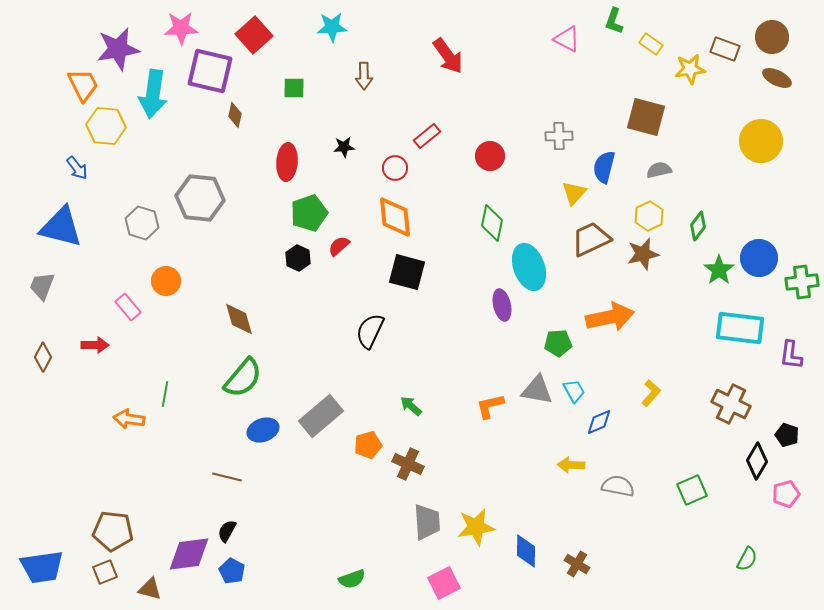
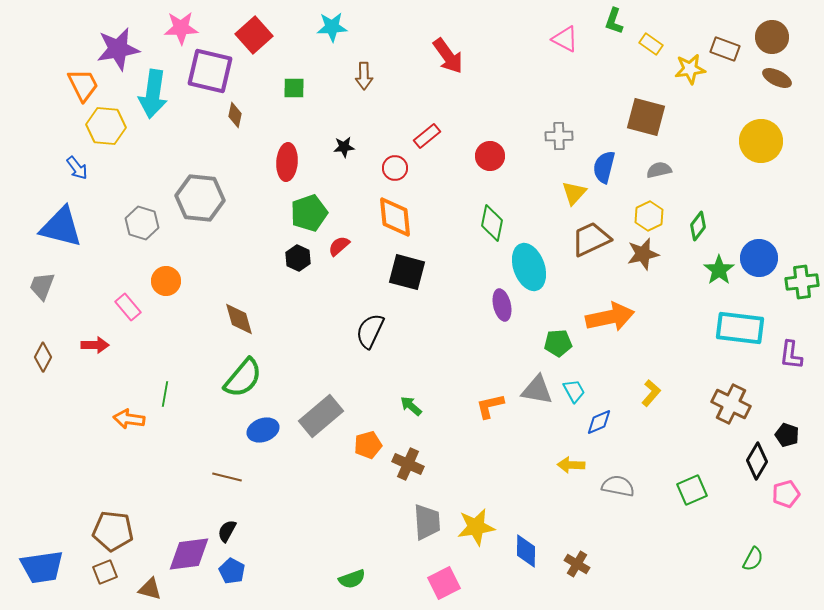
pink triangle at (567, 39): moved 2 px left
green semicircle at (747, 559): moved 6 px right
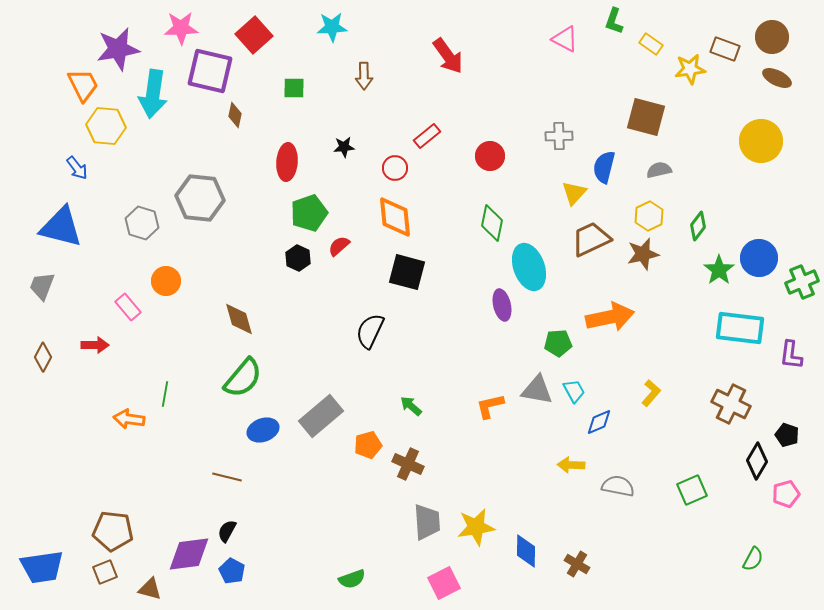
green cross at (802, 282): rotated 16 degrees counterclockwise
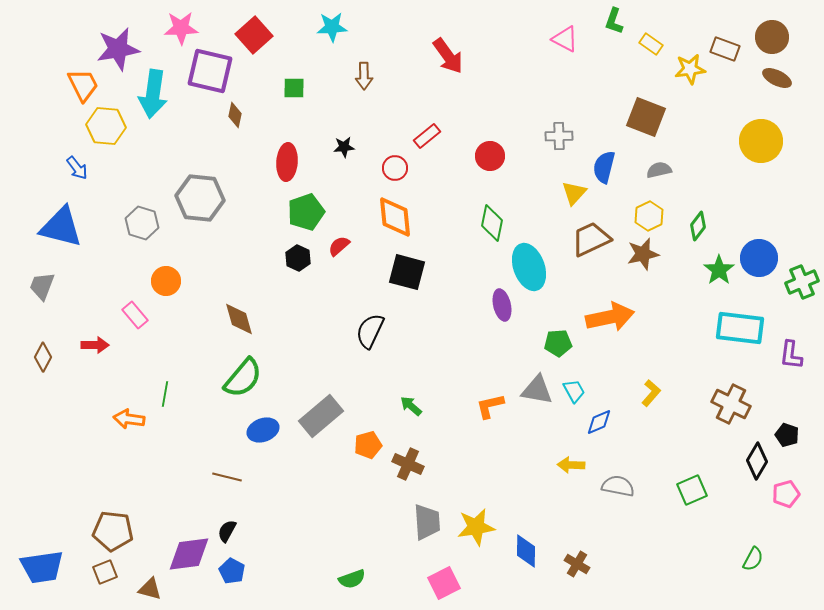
brown square at (646, 117): rotated 6 degrees clockwise
green pentagon at (309, 213): moved 3 px left, 1 px up
pink rectangle at (128, 307): moved 7 px right, 8 px down
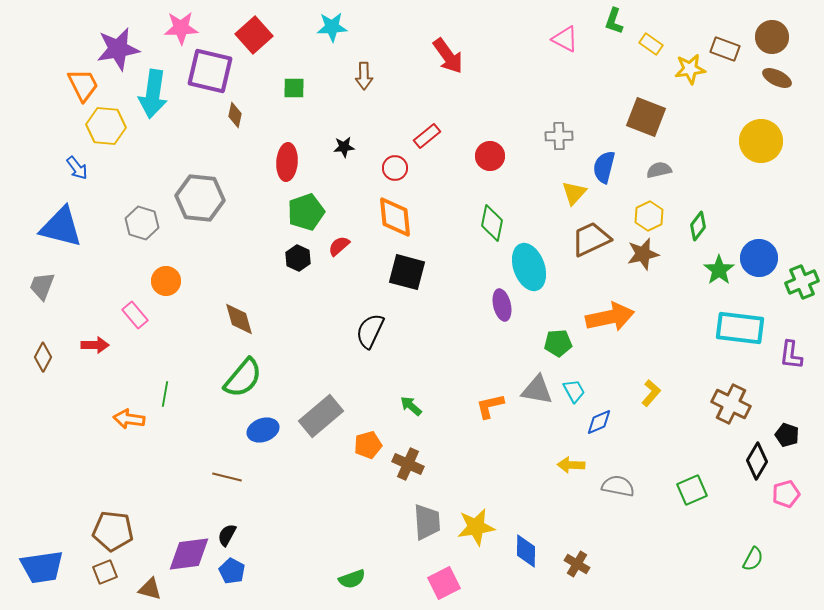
black semicircle at (227, 531): moved 4 px down
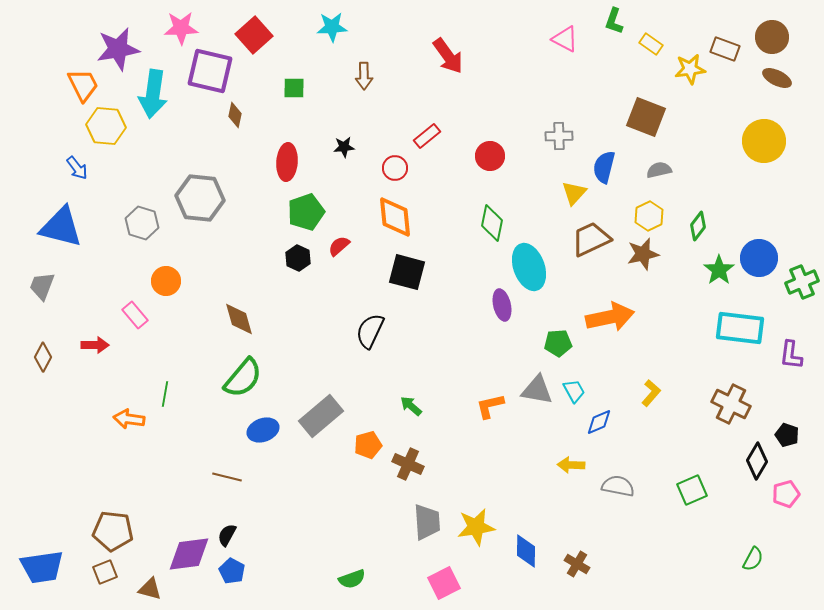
yellow circle at (761, 141): moved 3 px right
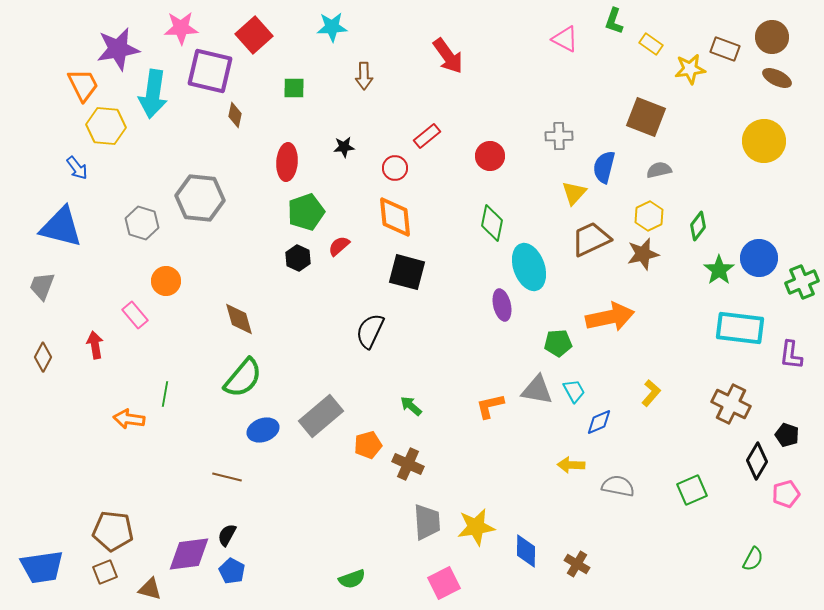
red arrow at (95, 345): rotated 100 degrees counterclockwise
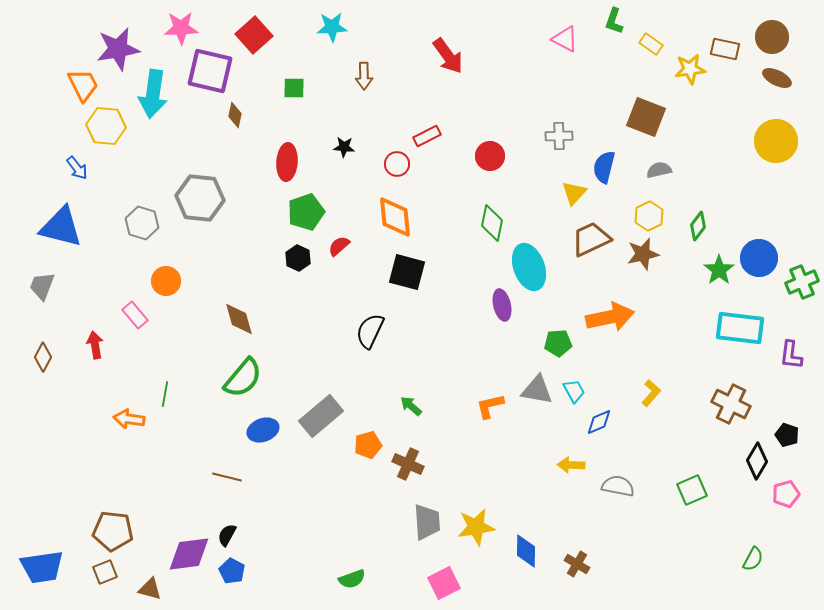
brown rectangle at (725, 49): rotated 8 degrees counterclockwise
red rectangle at (427, 136): rotated 12 degrees clockwise
yellow circle at (764, 141): moved 12 px right
black star at (344, 147): rotated 10 degrees clockwise
red circle at (395, 168): moved 2 px right, 4 px up
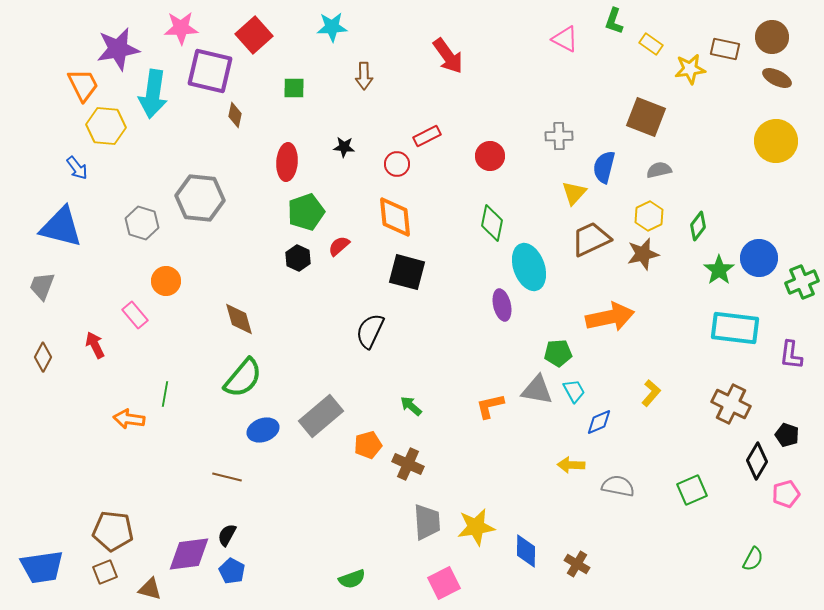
cyan rectangle at (740, 328): moved 5 px left
green pentagon at (558, 343): moved 10 px down
red arrow at (95, 345): rotated 16 degrees counterclockwise
